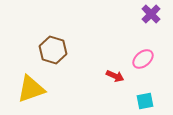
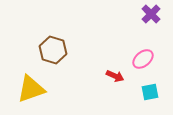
cyan square: moved 5 px right, 9 px up
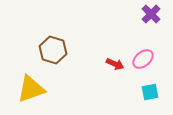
red arrow: moved 12 px up
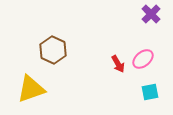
brown hexagon: rotated 8 degrees clockwise
red arrow: moved 3 px right; rotated 36 degrees clockwise
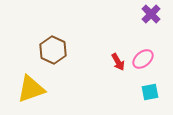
red arrow: moved 2 px up
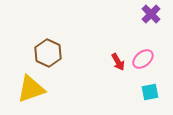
brown hexagon: moved 5 px left, 3 px down
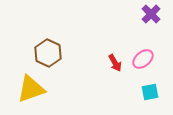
red arrow: moved 3 px left, 1 px down
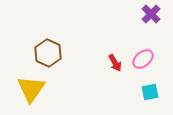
yellow triangle: rotated 36 degrees counterclockwise
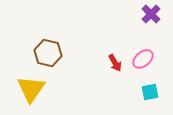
brown hexagon: rotated 12 degrees counterclockwise
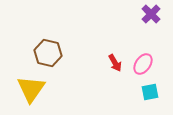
pink ellipse: moved 5 px down; rotated 15 degrees counterclockwise
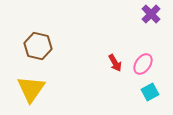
brown hexagon: moved 10 px left, 7 px up
cyan square: rotated 18 degrees counterclockwise
